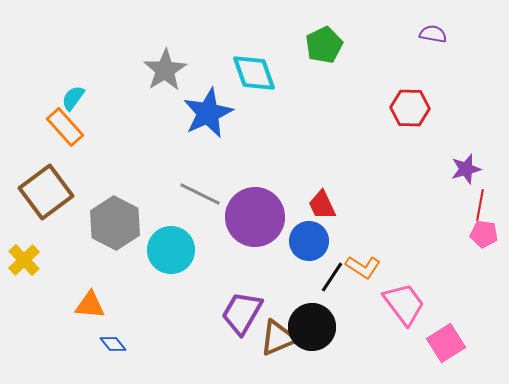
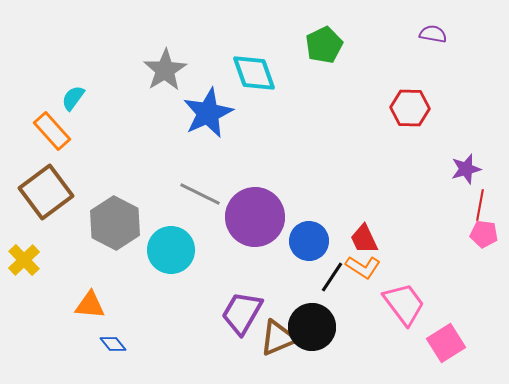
orange rectangle: moved 13 px left, 4 px down
red trapezoid: moved 42 px right, 34 px down
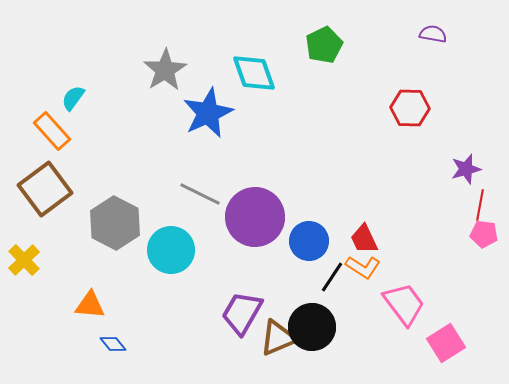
brown square: moved 1 px left, 3 px up
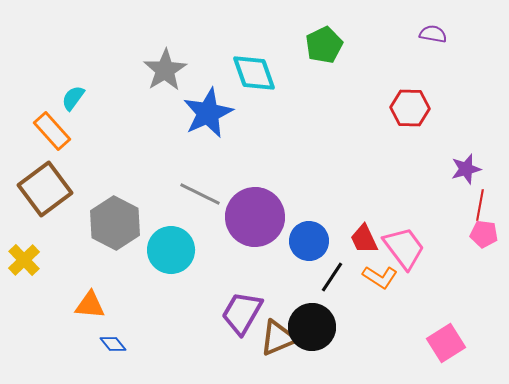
orange L-shape: moved 17 px right, 10 px down
pink trapezoid: moved 56 px up
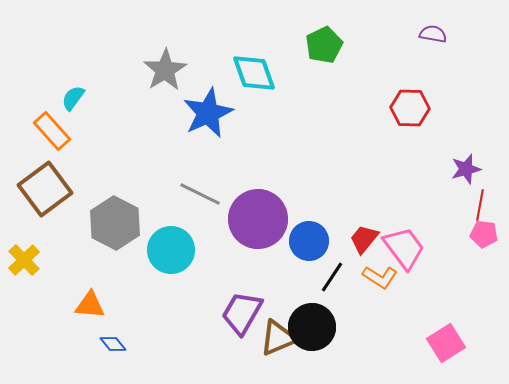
purple circle: moved 3 px right, 2 px down
red trapezoid: rotated 64 degrees clockwise
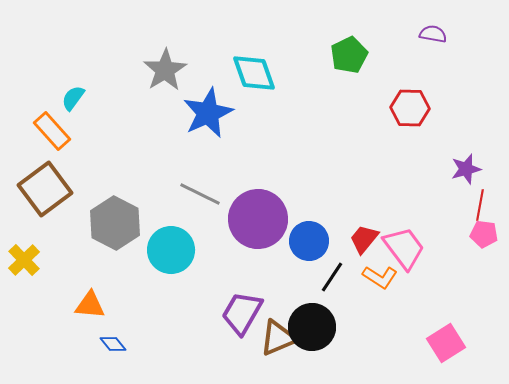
green pentagon: moved 25 px right, 10 px down
